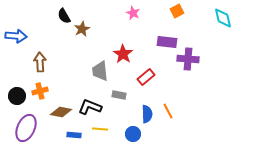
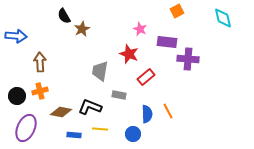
pink star: moved 7 px right, 16 px down
red star: moved 6 px right; rotated 12 degrees counterclockwise
gray trapezoid: rotated 15 degrees clockwise
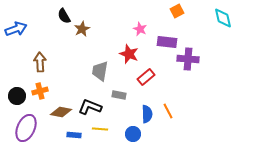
blue arrow: moved 7 px up; rotated 25 degrees counterclockwise
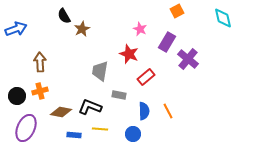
purple rectangle: rotated 66 degrees counterclockwise
purple cross: rotated 35 degrees clockwise
blue semicircle: moved 3 px left, 3 px up
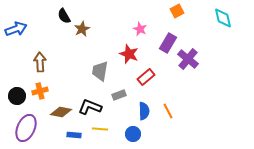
purple rectangle: moved 1 px right, 1 px down
gray rectangle: rotated 32 degrees counterclockwise
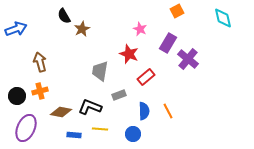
brown arrow: rotated 12 degrees counterclockwise
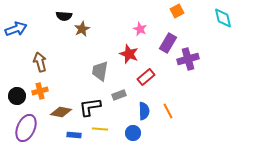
black semicircle: rotated 56 degrees counterclockwise
purple cross: rotated 35 degrees clockwise
black L-shape: rotated 30 degrees counterclockwise
blue circle: moved 1 px up
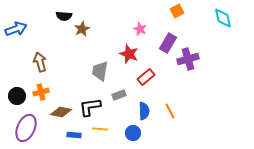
orange cross: moved 1 px right, 1 px down
orange line: moved 2 px right
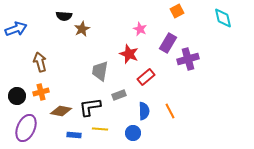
brown diamond: moved 1 px up
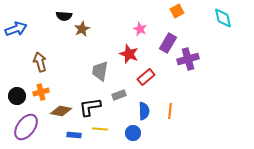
orange line: rotated 35 degrees clockwise
purple ellipse: moved 1 px up; rotated 12 degrees clockwise
